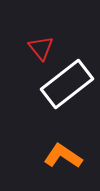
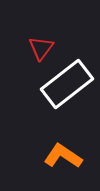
red triangle: rotated 16 degrees clockwise
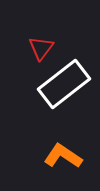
white rectangle: moved 3 px left
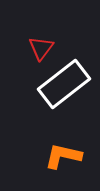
orange L-shape: rotated 21 degrees counterclockwise
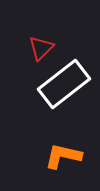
red triangle: rotated 8 degrees clockwise
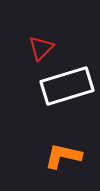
white rectangle: moved 3 px right, 2 px down; rotated 21 degrees clockwise
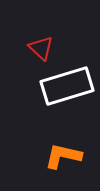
red triangle: rotated 32 degrees counterclockwise
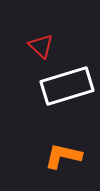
red triangle: moved 2 px up
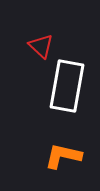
white rectangle: rotated 63 degrees counterclockwise
